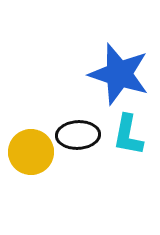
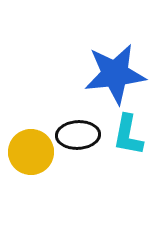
blue star: moved 4 px left; rotated 24 degrees counterclockwise
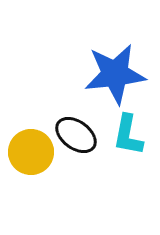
black ellipse: moved 2 px left; rotated 39 degrees clockwise
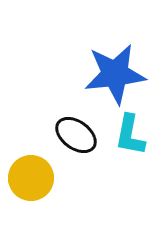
cyan L-shape: moved 2 px right
yellow circle: moved 26 px down
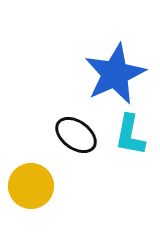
blue star: rotated 18 degrees counterclockwise
yellow circle: moved 8 px down
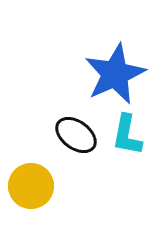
cyan L-shape: moved 3 px left
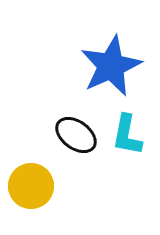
blue star: moved 4 px left, 8 px up
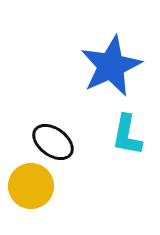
black ellipse: moved 23 px left, 7 px down
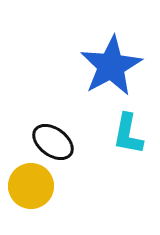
blue star: rotated 4 degrees counterclockwise
cyan L-shape: moved 1 px right, 1 px up
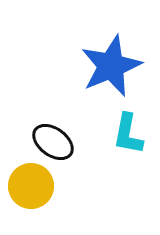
blue star: rotated 6 degrees clockwise
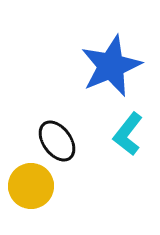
cyan L-shape: rotated 27 degrees clockwise
black ellipse: moved 4 px right, 1 px up; rotated 18 degrees clockwise
